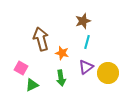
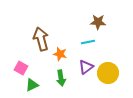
brown star: moved 15 px right, 1 px down; rotated 21 degrees clockwise
cyan line: moved 1 px right; rotated 64 degrees clockwise
orange star: moved 2 px left, 1 px down
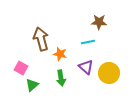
brown star: moved 1 px right
purple triangle: rotated 42 degrees counterclockwise
yellow circle: moved 1 px right
green triangle: rotated 16 degrees counterclockwise
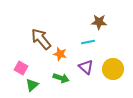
brown arrow: rotated 25 degrees counterclockwise
yellow circle: moved 4 px right, 4 px up
green arrow: rotated 63 degrees counterclockwise
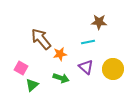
orange star: rotated 24 degrees counterclockwise
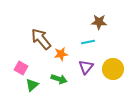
orange star: moved 1 px right
purple triangle: rotated 28 degrees clockwise
green arrow: moved 2 px left, 1 px down
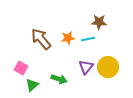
cyan line: moved 3 px up
orange star: moved 7 px right, 16 px up
yellow circle: moved 5 px left, 2 px up
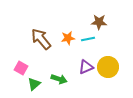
purple triangle: rotated 28 degrees clockwise
green triangle: moved 2 px right, 1 px up
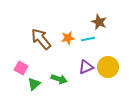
brown star: rotated 21 degrees clockwise
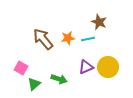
brown arrow: moved 2 px right
